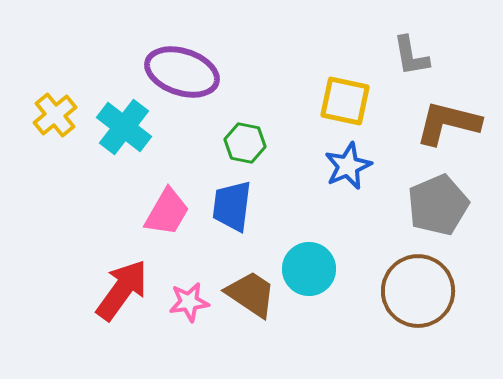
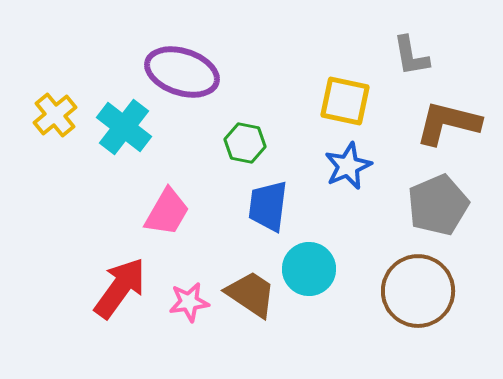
blue trapezoid: moved 36 px right
red arrow: moved 2 px left, 2 px up
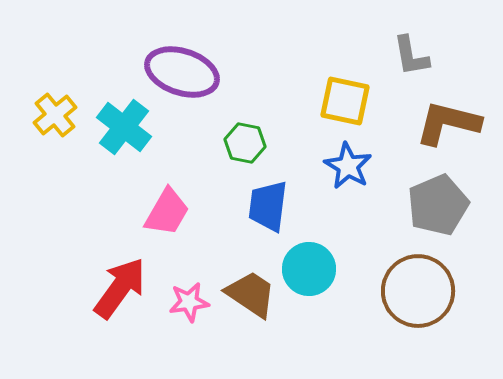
blue star: rotated 18 degrees counterclockwise
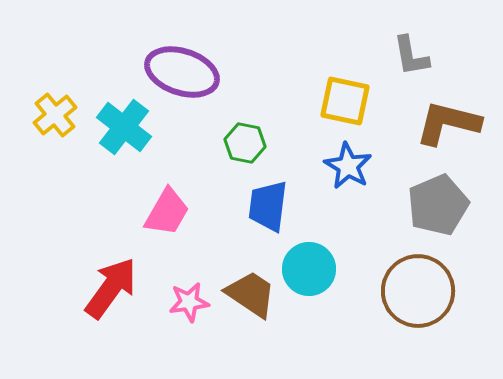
red arrow: moved 9 px left
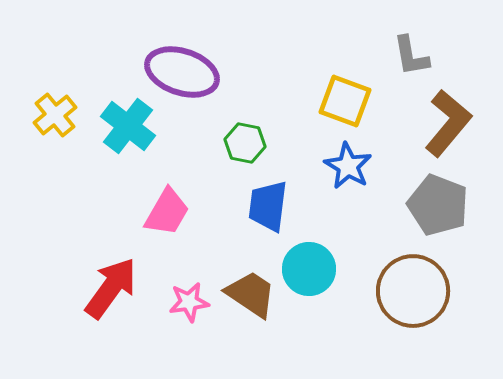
yellow square: rotated 8 degrees clockwise
brown L-shape: rotated 116 degrees clockwise
cyan cross: moved 4 px right, 1 px up
gray pentagon: rotated 28 degrees counterclockwise
brown circle: moved 5 px left
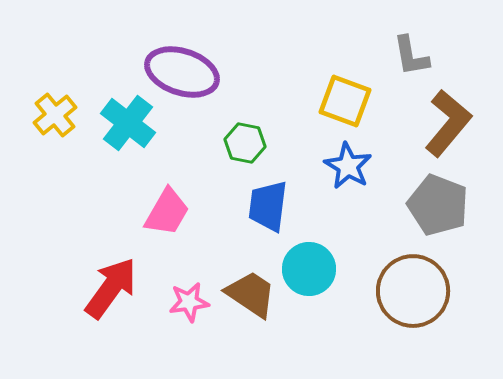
cyan cross: moved 3 px up
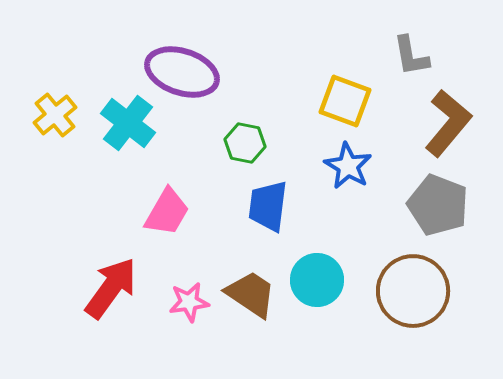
cyan circle: moved 8 px right, 11 px down
